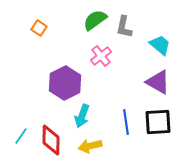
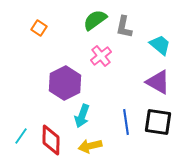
black square: rotated 12 degrees clockwise
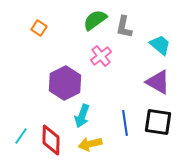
blue line: moved 1 px left, 1 px down
yellow arrow: moved 2 px up
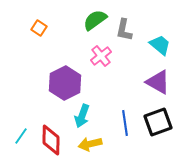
gray L-shape: moved 3 px down
black square: rotated 28 degrees counterclockwise
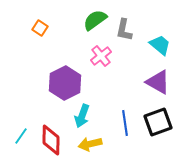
orange square: moved 1 px right
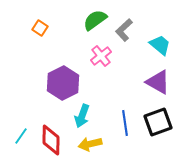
gray L-shape: rotated 35 degrees clockwise
purple hexagon: moved 2 px left
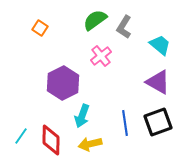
gray L-shape: moved 3 px up; rotated 15 degrees counterclockwise
